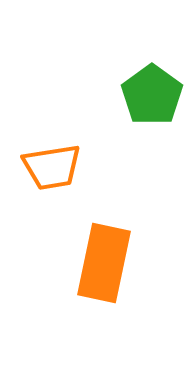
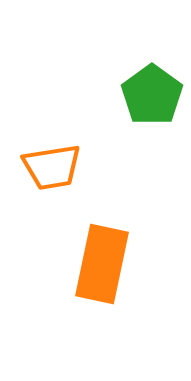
orange rectangle: moved 2 px left, 1 px down
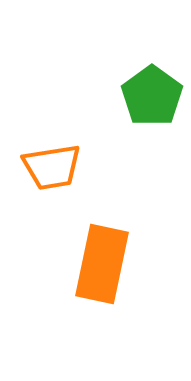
green pentagon: moved 1 px down
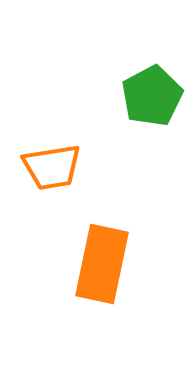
green pentagon: rotated 8 degrees clockwise
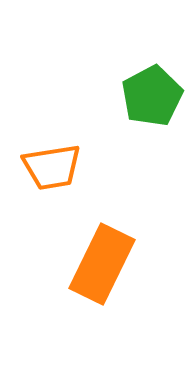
orange rectangle: rotated 14 degrees clockwise
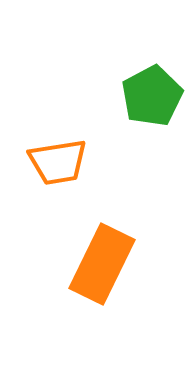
orange trapezoid: moved 6 px right, 5 px up
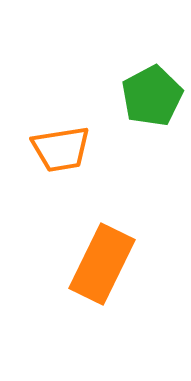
orange trapezoid: moved 3 px right, 13 px up
